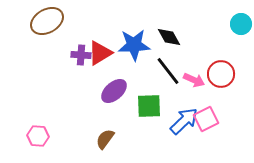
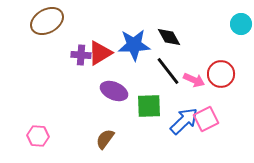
purple ellipse: rotated 64 degrees clockwise
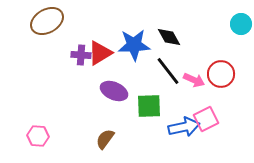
blue arrow: moved 6 px down; rotated 32 degrees clockwise
